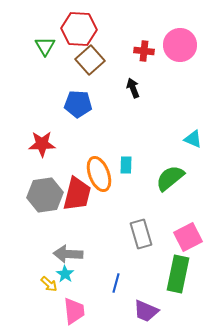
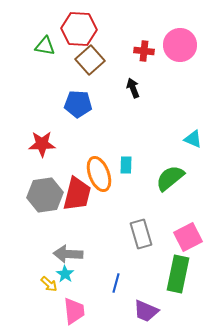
green triangle: rotated 50 degrees counterclockwise
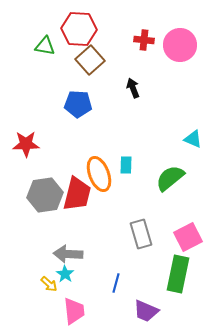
red cross: moved 11 px up
red star: moved 16 px left
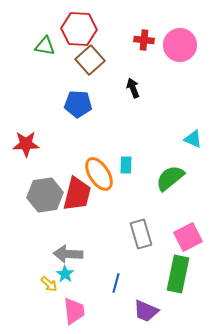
orange ellipse: rotated 12 degrees counterclockwise
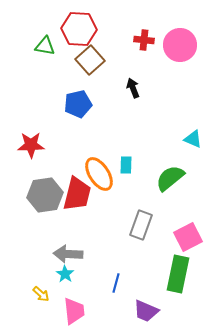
blue pentagon: rotated 16 degrees counterclockwise
red star: moved 5 px right, 1 px down
gray rectangle: moved 9 px up; rotated 36 degrees clockwise
yellow arrow: moved 8 px left, 10 px down
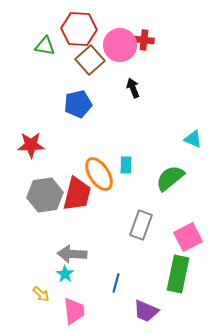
pink circle: moved 60 px left
gray arrow: moved 4 px right
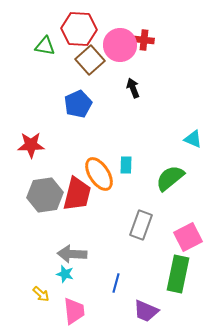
blue pentagon: rotated 12 degrees counterclockwise
cyan star: rotated 18 degrees counterclockwise
